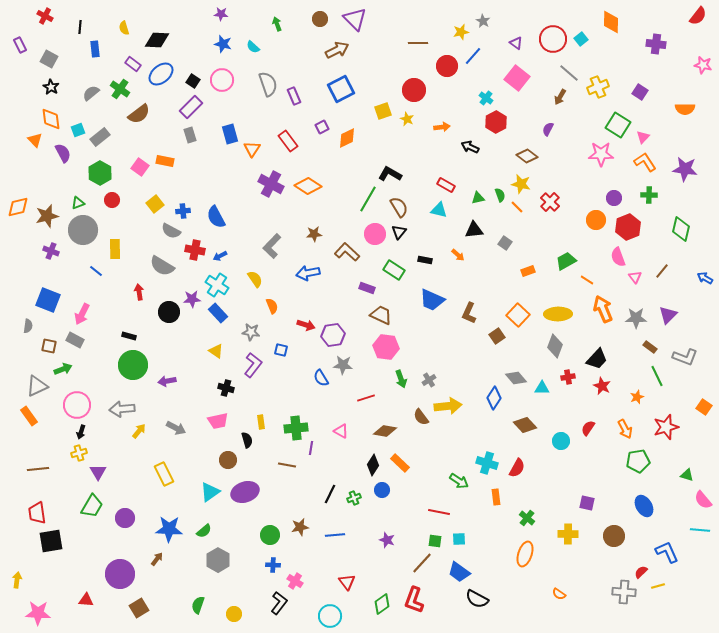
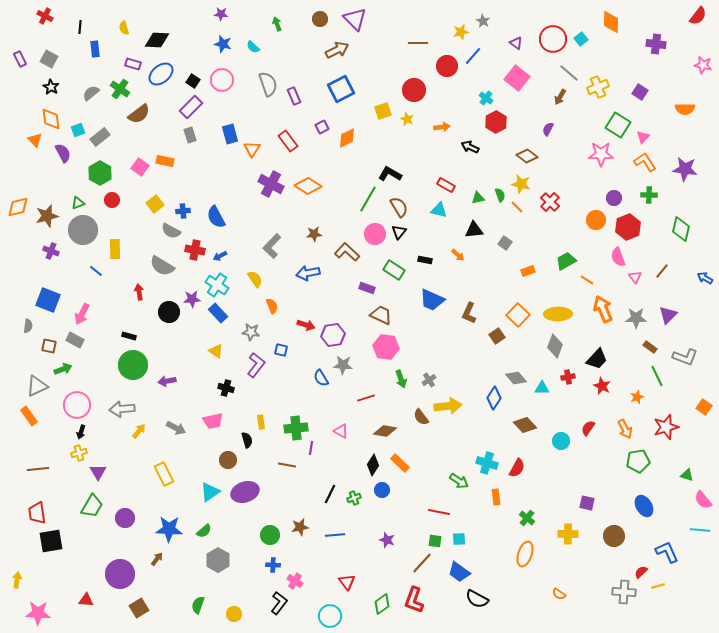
purple rectangle at (20, 45): moved 14 px down
purple rectangle at (133, 64): rotated 21 degrees counterclockwise
purple L-shape at (253, 365): moved 3 px right
pink trapezoid at (218, 421): moved 5 px left
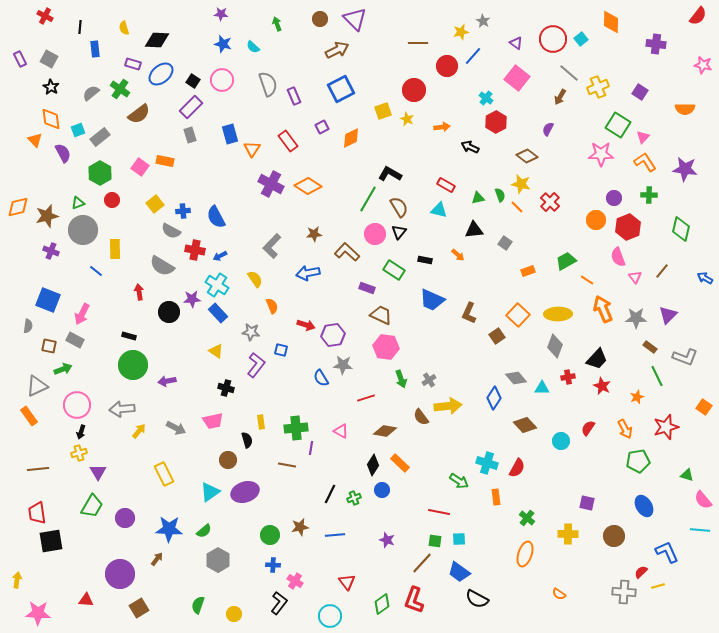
orange diamond at (347, 138): moved 4 px right
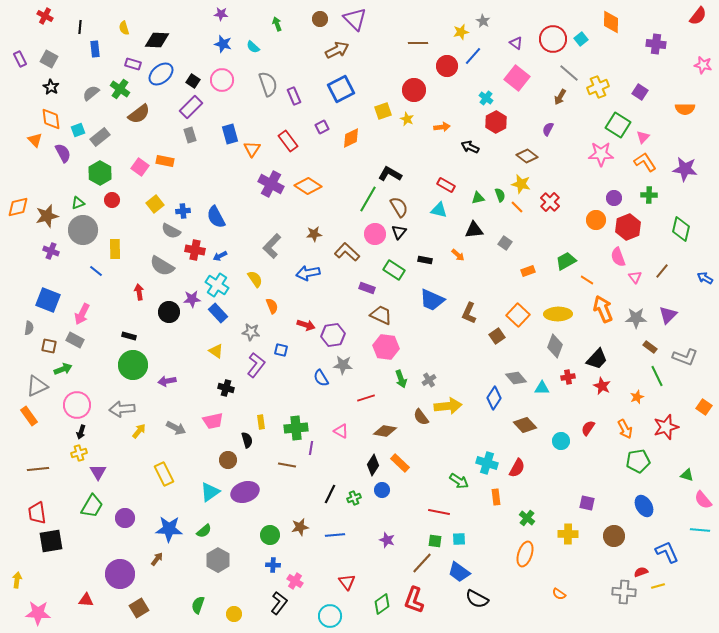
gray semicircle at (28, 326): moved 1 px right, 2 px down
red semicircle at (641, 572): rotated 24 degrees clockwise
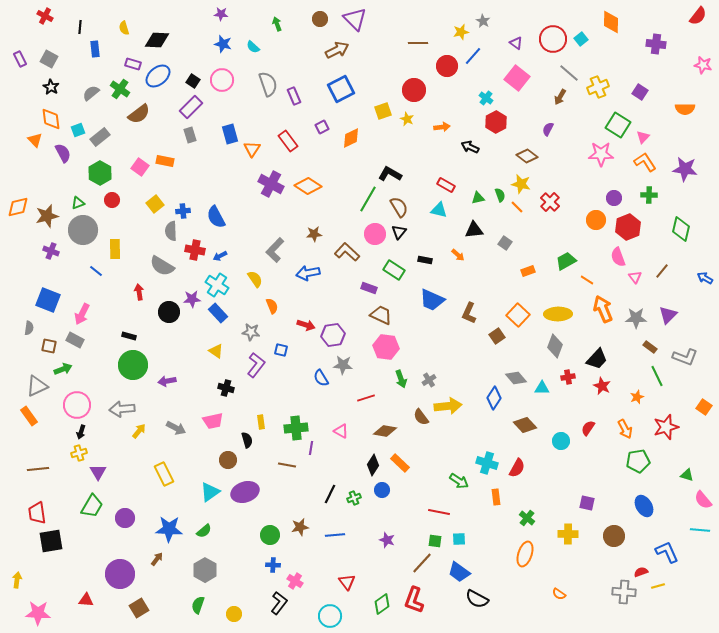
blue ellipse at (161, 74): moved 3 px left, 2 px down
gray semicircle at (171, 231): rotated 60 degrees clockwise
gray L-shape at (272, 246): moved 3 px right, 4 px down
purple rectangle at (367, 288): moved 2 px right
gray hexagon at (218, 560): moved 13 px left, 10 px down
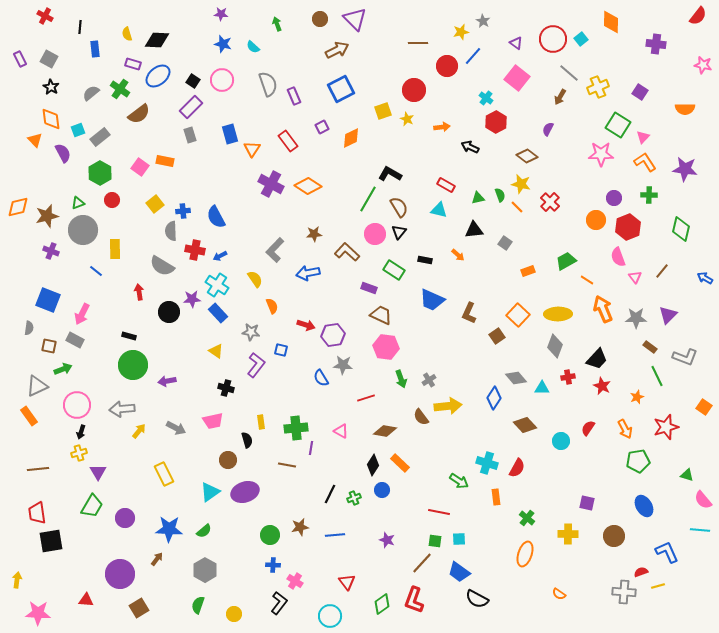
yellow semicircle at (124, 28): moved 3 px right, 6 px down
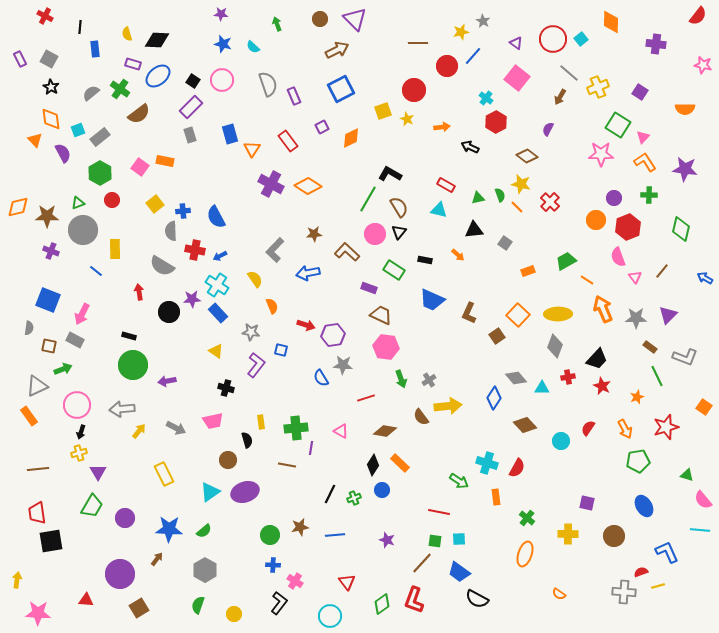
brown star at (47, 216): rotated 15 degrees clockwise
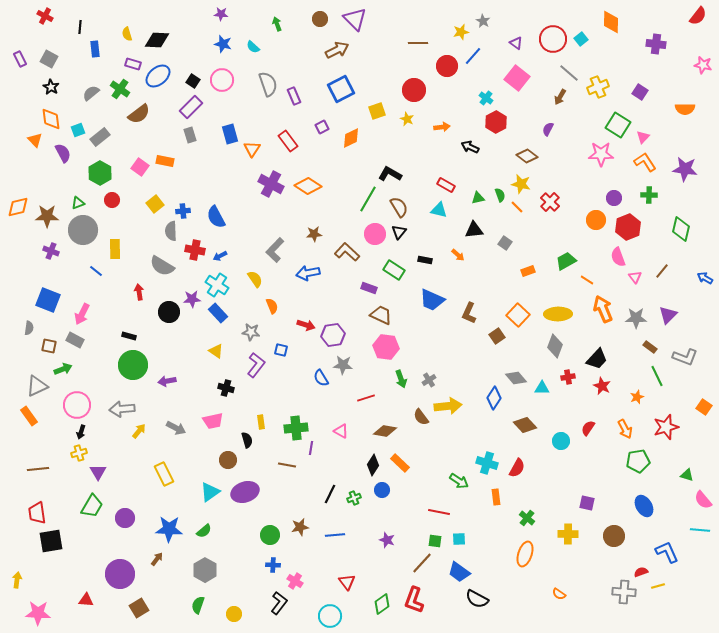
yellow square at (383, 111): moved 6 px left
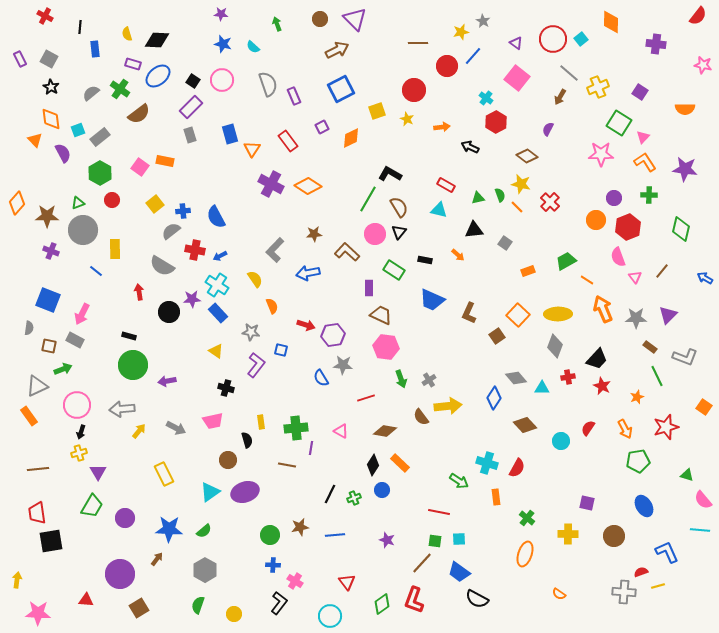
green square at (618, 125): moved 1 px right, 2 px up
orange diamond at (18, 207): moved 1 px left, 4 px up; rotated 35 degrees counterclockwise
gray semicircle at (171, 231): rotated 54 degrees clockwise
purple rectangle at (369, 288): rotated 70 degrees clockwise
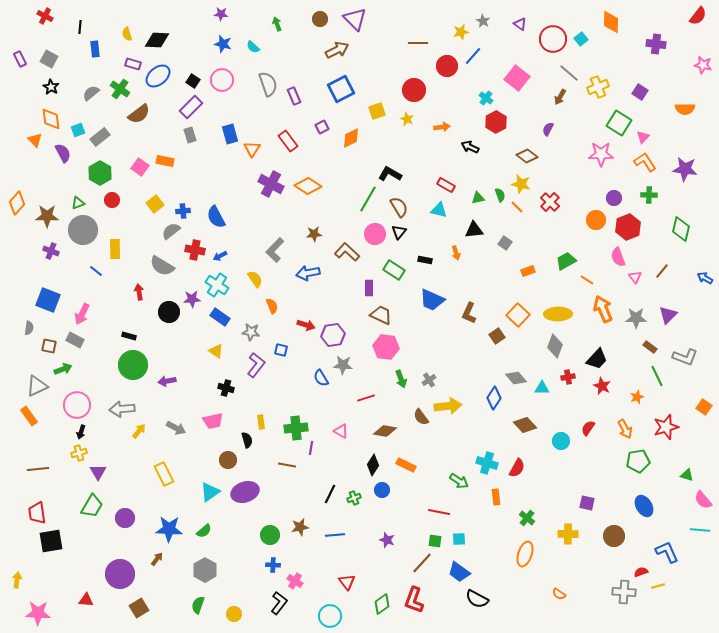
purple triangle at (516, 43): moved 4 px right, 19 px up
orange arrow at (458, 255): moved 2 px left, 2 px up; rotated 32 degrees clockwise
blue rectangle at (218, 313): moved 2 px right, 4 px down; rotated 12 degrees counterclockwise
orange rectangle at (400, 463): moved 6 px right, 2 px down; rotated 18 degrees counterclockwise
